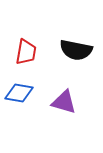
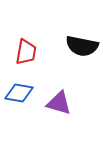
black semicircle: moved 6 px right, 4 px up
purple triangle: moved 5 px left, 1 px down
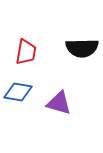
black semicircle: moved 2 px down; rotated 12 degrees counterclockwise
blue diamond: moved 1 px left, 1 px up
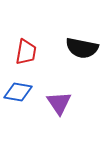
black semicircle: rotated 12 degrees clockwise
purple triangle: rotated 40 degrees clockwise
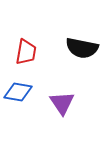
purple triangle: moved 3 px right
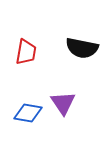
blue diamond: moved 10 px right, 21 px down
purple triangle: moved 1 px right
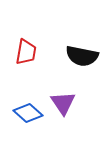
black semicircle: moved 8 px down
blue diamond: rotated 32 degrees clockwise
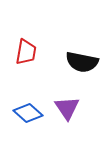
black semicircle: moved 6 px down
purple triangle: moved 4 px right, 5 px down
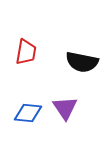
purple triangle: moved 2 px left
blue diamond: rotated 36 degrees counterclockwise
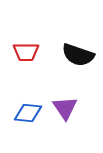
red trapezoid: rotated 80 degrees clockwise
black semicircle: moved 4 px left, 7 px up; rotated 8 degrees clockwise
